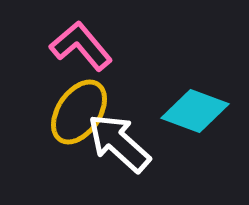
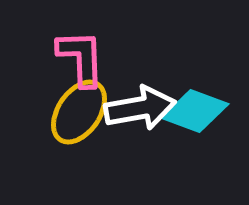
pink L-shape: moved 12 px down; rotated 38 degrees clockwise
white arrow: moved 21 px right, 35 px up; rotated 128 degrees clockwise
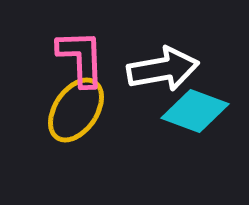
white arrow: moved 23 px right, 39 px up
yellow ellipse: moved 3 px left, 2 px up
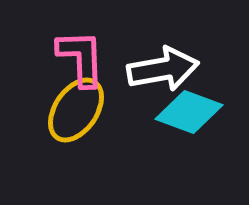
cyan diamond: moved 6 px left, 1 px down
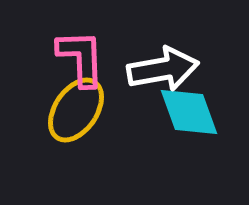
cyan diamond: rotated 50 degrees clockwise
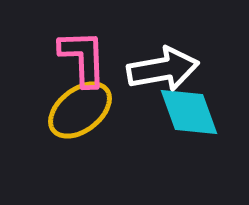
pink L-shape: moved 2 px right
yellow ellipse: moved 4 px right; rotated 18 degrees clockwise
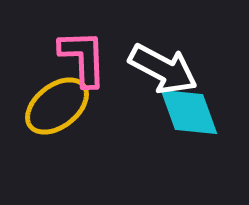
white arrow: rotated 38 degrees clockwise
yellow ellipse: moved 23 px left, 4 px up
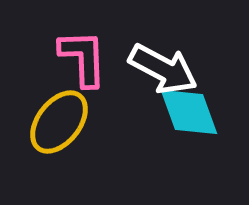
yellow ellipse: moved 2 px right, 16 px down; rotated 14 degrees counterclockwise
